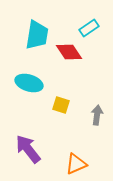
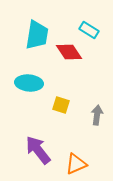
cyan rectangle: moved 2 px down; rotated 66 degrees clockwise
cyan ellipse: rotated 12 degrees counterclockwise
purple arrow: moved 10 px right, 1 px down
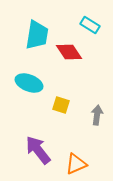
cyan rectangle: moved 1 px right, 5 px up
cyan ellipse: rotated 16 degrees clockwise
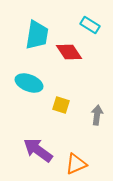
purple arrow: rotated 16 degrees counterclockwise
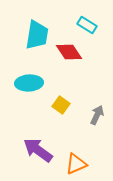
cyan rectangle: moved 3 px left
cyan ellipse: rotated 24 degrees counterclockwise
yellow square: rotated 18 degrees clockwise
gray arrow: rotated 18 degrees clockwise
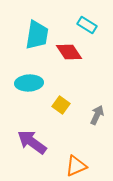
purple arrow: moved 6 px left, 8 px up
orange triangle: moved 2 px down
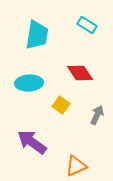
red diamond: moved 11 px right, 21 px down
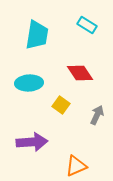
purple arrow: rotated 140 degrees clockwise
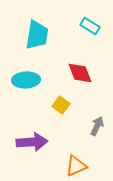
cyan rectangle: moved 3 px right, 1 px down
red diamond: rotated 12 degrees clockwise
cyan ellipse: moved 3 px left, 3 px up
gray arrow: moved 11 px down
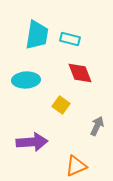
cyan rectangle: moved 20 px left, 13 px down; rotated 18 degrees counterclockwise
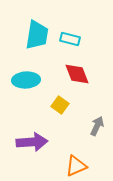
red diamond: moved 3 px left, 1 px down
yellow square: moved 1 px left
